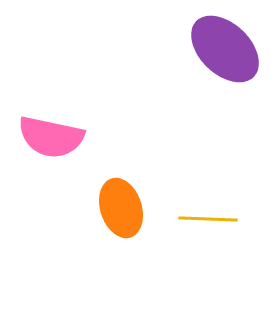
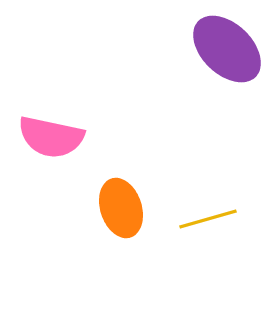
purple ellipse: moved 2 px right
yellow line: rotated 18 degrees counterclockwise
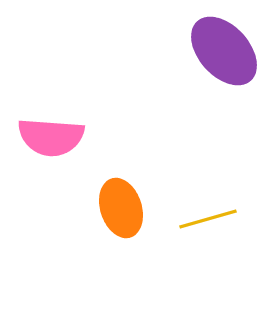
purple ellipse: moved 3 px left, 2 px down; rotated 4 degrees clockwise
pink semicircle: rotated 8 degrees counterclockwise
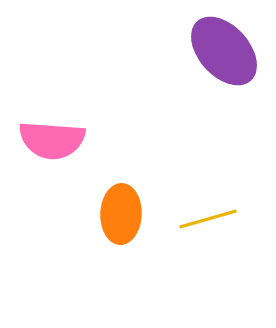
pink semicircle: moved 1 px right, 3 px down
orange ellipse: moved 6 px down; rotated 20 degrees clockwise
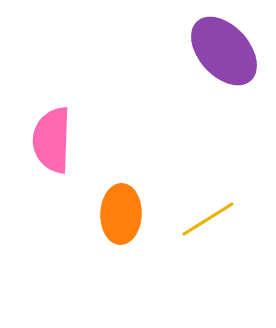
pink semicircle: rotated 88 degrees clockwise
yellow line: rotated 16 degrees counterclockwise
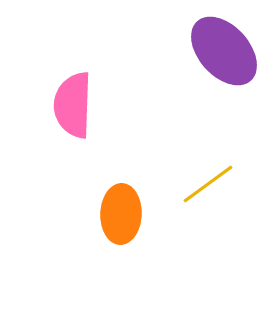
pink semicircle: moved 21 px right, 35 px up
yellow line: moved 35 px up; rotated 4 degrees counterclockwise
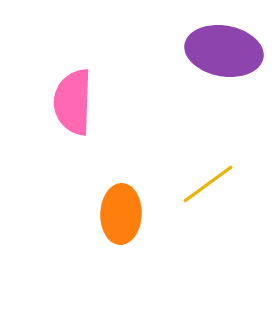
purple ellipse: rotated 38 degrees counterclockwise
pink semicircle: moved 3 px up
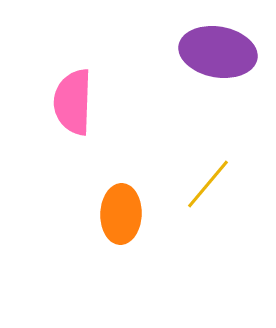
purple ellipse: moved 6 px left, 1 px down
yellow line: rotated 14 degrees counterclockwise
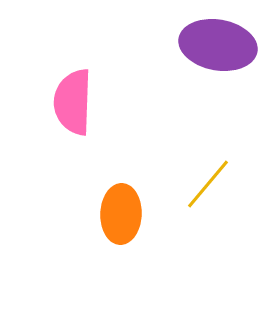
purple ellipse: moved 7 px up
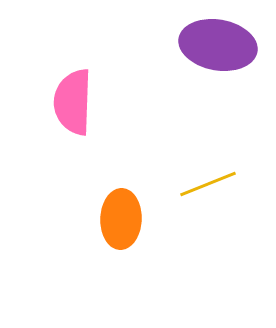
yellow line: rotated 28 degrees clockwise
orange ellipse: moved 5 px down
